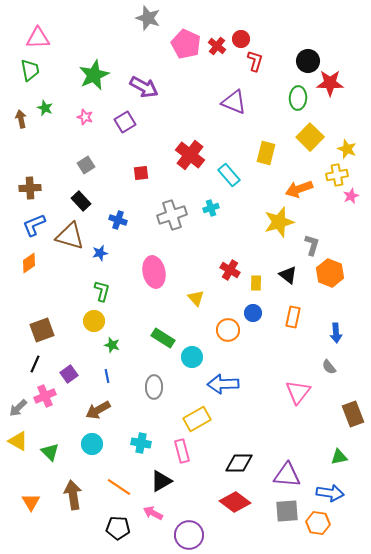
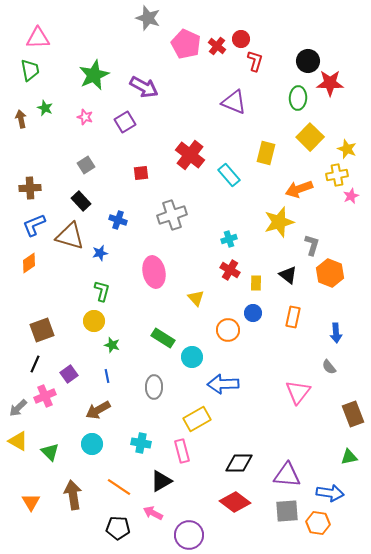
cyan cross at (211, 208): moved 18 px right, 31 px down
green triangle at (339, 457): moved 10 px right
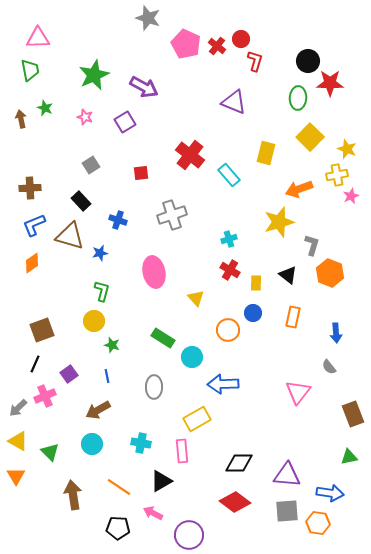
gray square at (86, 165): moved 5 px right
orange diamond at (29, 263): moved 3 px right
pink rectangle at (182, 451): rotated 10 degrees clockwise
orange triangle at (31, 502): moved 15 px left, 26 px up
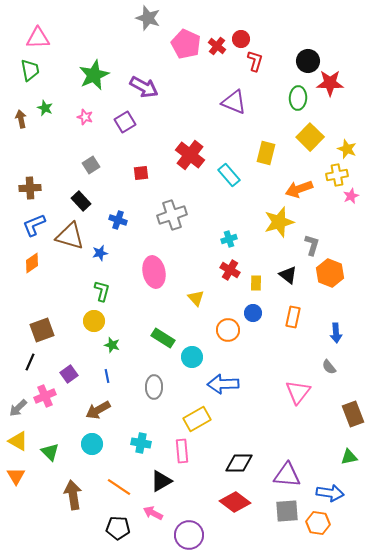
black line at (35, 364): moved 5 px left, 2 px up
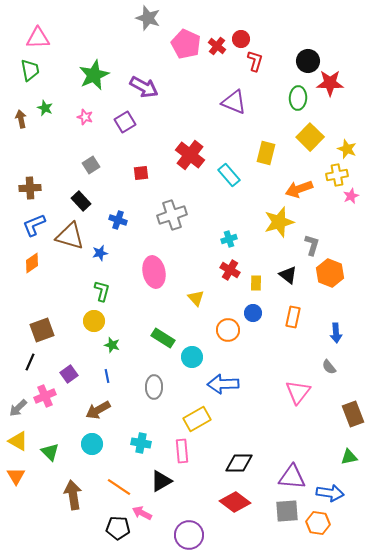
purple triangle at (287, 475): moved 5 px right, 2 px down
pink arrow at (153, 513): moved 11 px left
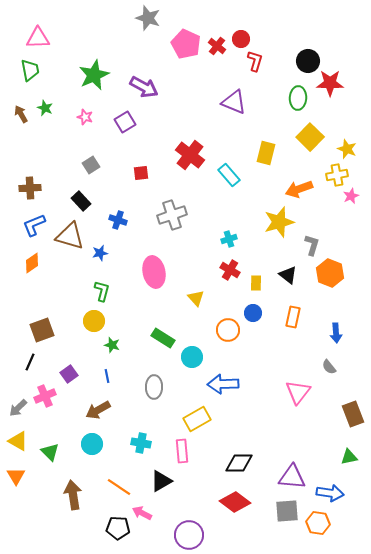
brown arrow at (21, 119): moved 5 px up; rotated 18 degrees counterclockwise
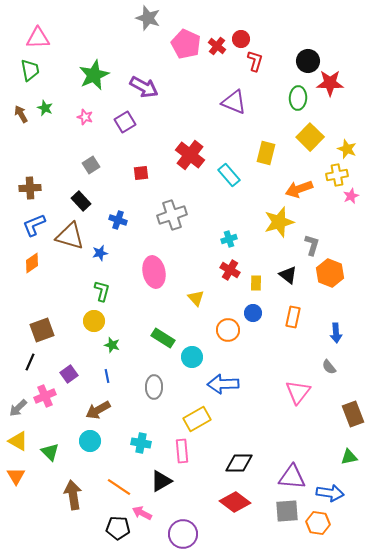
cyan circle at (92, 444): moved 2 px left, 3 px up
purple circle at (189, 535): moved 6 px left, 1 px up
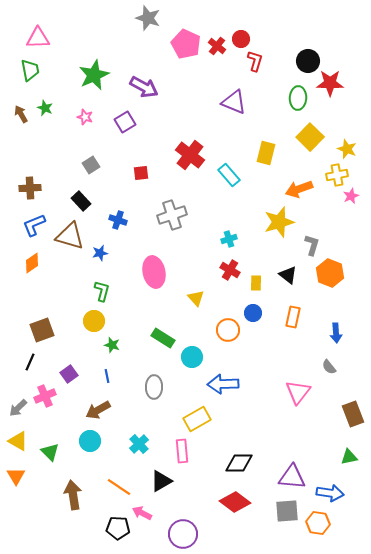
cyan cross at (141, 443): moved 2 px left, 1 px down; rotated 36 degrees clockwise
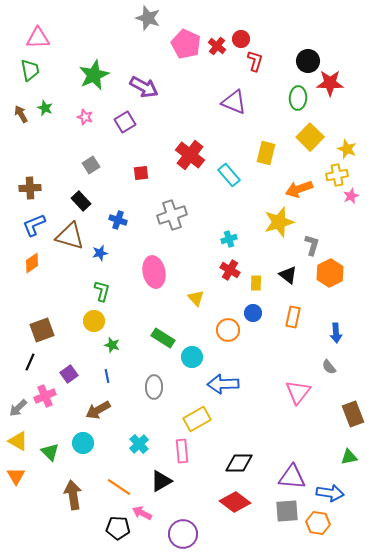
orange hexagon at (330, 273): rotated 12 degrees clockwise
cyan circle at (90, 441): moved 7 px left, 2 px down
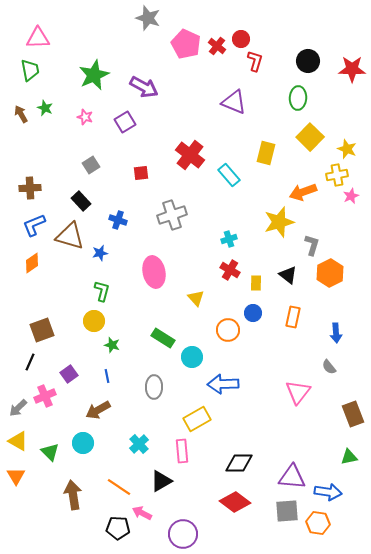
red star at (330, 83): moved 22 px right, 14 px up
orange arrow at (299, 189): moved 4 px right, 3 px down
blue arrow at (330, 493): moved 2 px left, 1 px up
